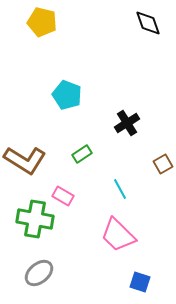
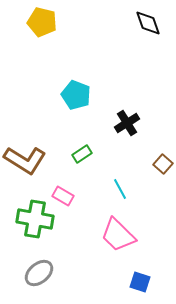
cyan pentagon: moved 9 px right
brown square: rotated 18 degrees counterclockwise
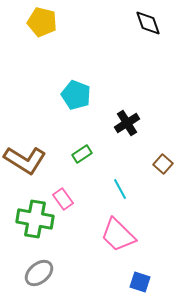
pink rectangle: moved 3 px down; rotated 25 degrees clockwise
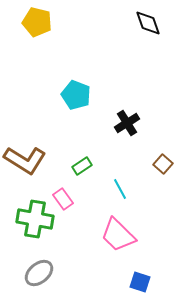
yellow pentagon: moved 5 px left
green rectangle: moved 12 px down
